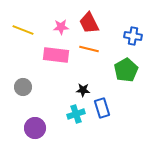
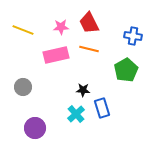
pink rectangle: rotated 20 degrees counterclockwise
cyan cross: rotated 24 degrees counterclockwise
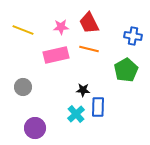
blue rectangle: moved 4 px left, 1 px up; rotated 18 degrees clockwise
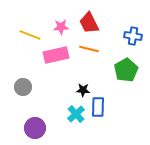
yellow line: moved 7 px right, 5 px down
